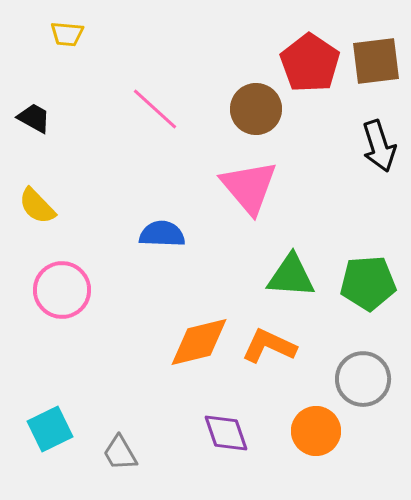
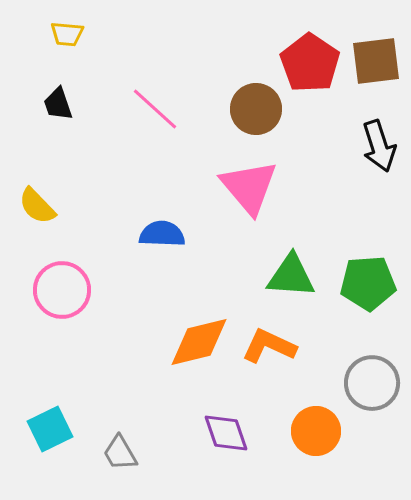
black trapezoid: moved 24 px right, 14 px up; rotated 138 degrees counterclockwise
gray circle: moved 9 px right, 4 px down
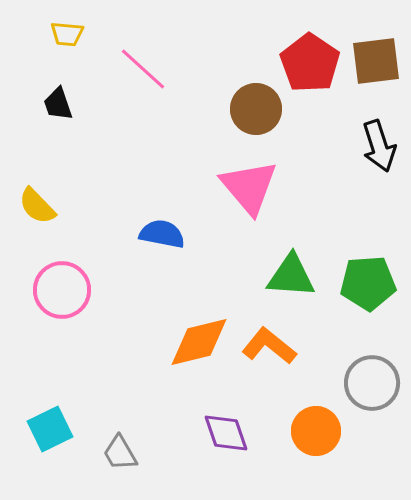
pink line: moved 12 px left, 40 px up
blue semicircle: rotated 9 degrees clockwise
orange L-shape: rotated 14 degrees clockwise
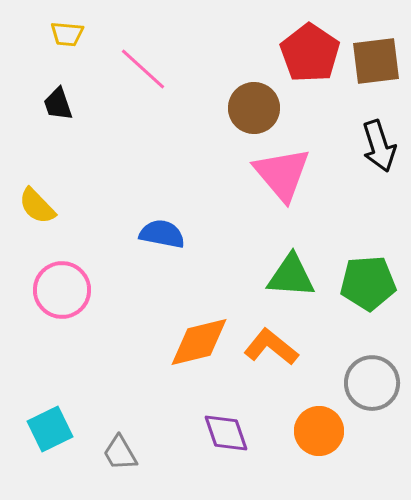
red pentagon: moved 10 px up
brown circle: moved 2 px left, 1 px up
pink triangle: moved 33 px right, 13 px up
orange L-shape: moved 2 px right, 1 px down
orange circle: moved 3 px right
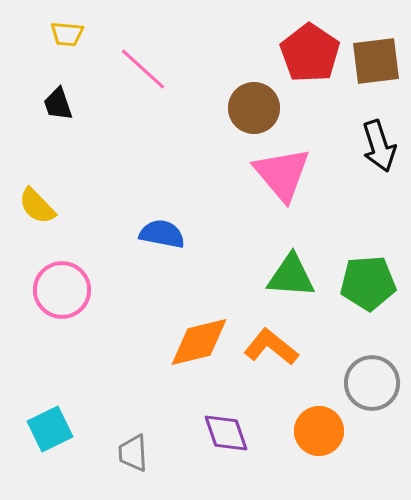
gray trapezoid: moved 13 px right; rotated 27 degrees clockwise
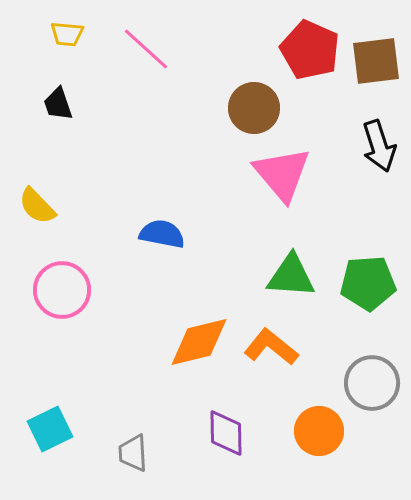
red pentagon: moved 3 px up; rotated 10 degrees counterclockwise
pink line: moved 3 px right, 20 px up
purple diamond: rotated 18 degrees clockwise
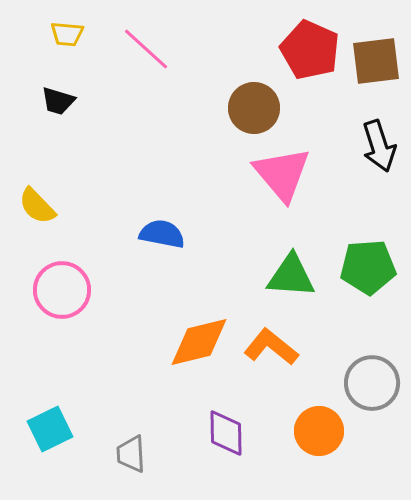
black trapezoid: moved 3 px up; rotated 54 degrees counterclockwise
green pentagon: moved 16 px up
gray trapezoid: moved 2 px left, 1 px down
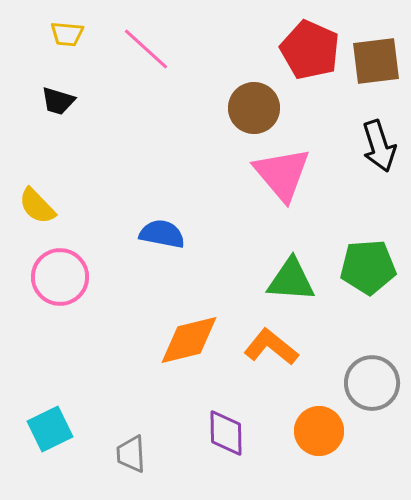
green triangle: moved 4 px down
pink circle: moved 2 px left, 13 px up
orange diamond: moved 10 px left, 2 px up
